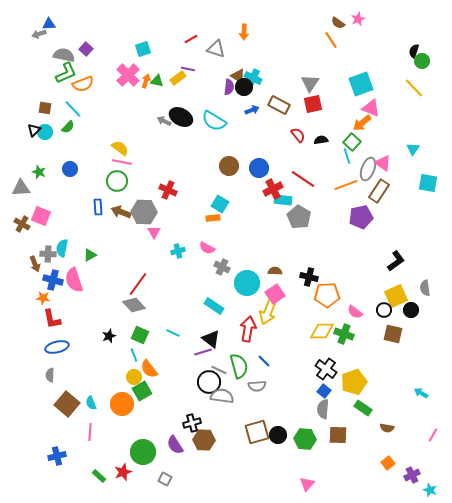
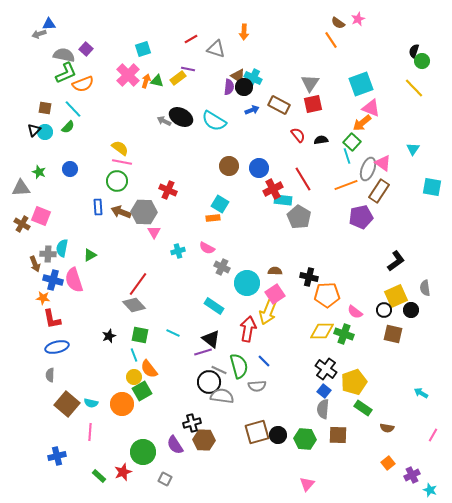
red line at (303, 179): rotated 25 degrees clockwise
cyan square at (428, 183): moved 4 px right, 4 px down
green square at (140, 335): rotated 12 degrees counterclockwise
cyan semicircle at (91, 403): rotated 56 degrees counterclockwise
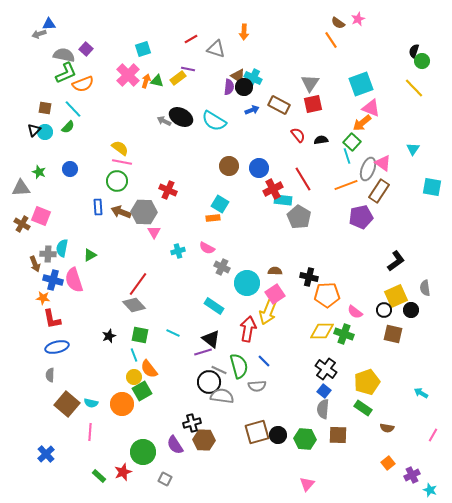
yellow pentagon at (354, 382): moved 13 px right
blue cross at (57, 456): moved 11 px left, 2 px up; rotated 30 degrees counterclockwise
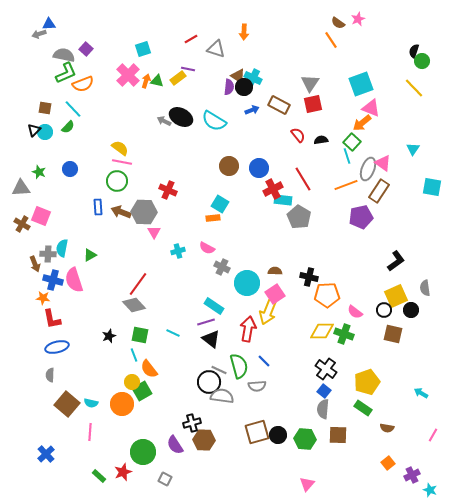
purple line at (203, 352): moved 3 px right, 30 px up
yellow circle at (134, 377): moved 2 px left, 5 px down
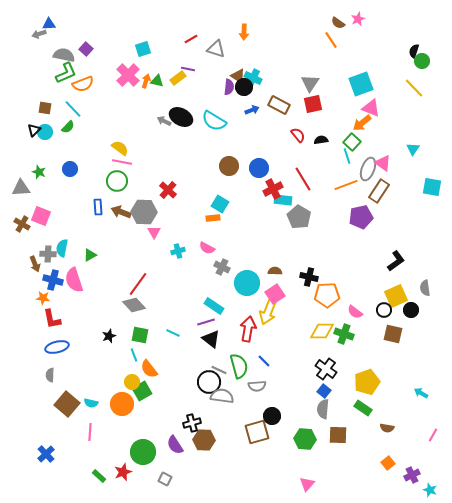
red cross at (168, 190): rotated 18 degrees clockwise
black circle at (278, 435): moved 6 px left, 19 px up
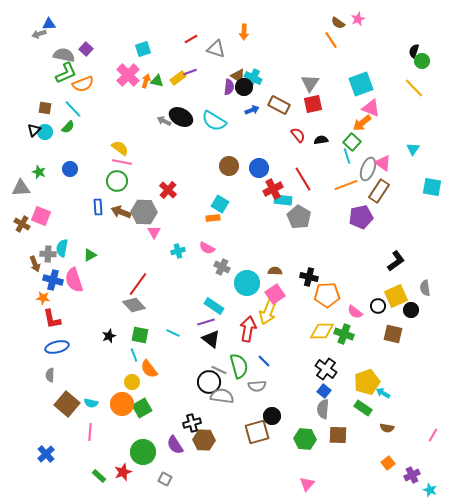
purple line at (188, 69): moved 2 px right, 3 px down; rotated 32 degrees counterclockwise
black circle at (384, 310): moved 6 px left, 4 px up
green square at (142, 391): moved 17 px down
cyan arrow at (421, 393): moved 38 px left
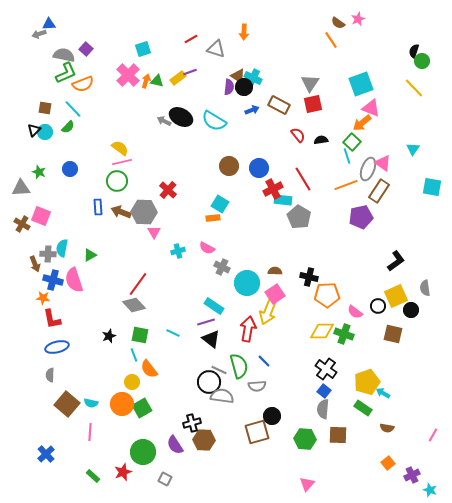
pink line at (122, 162): rotated 24 degrees counterclockwise
green rectangle at (99, 476): moved 6 px left
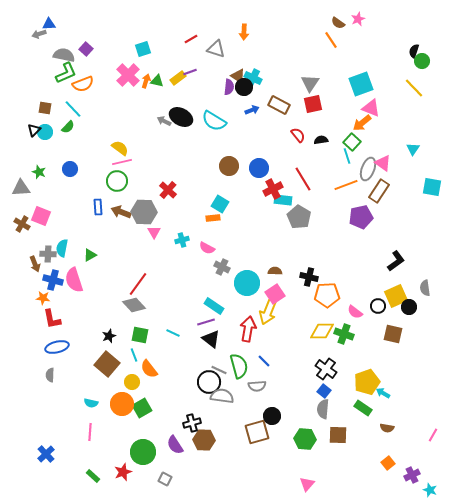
cyan cross at (178, 251): moved 4 px right, 11 px up
black circle at (411, 310): moved 2 px left, 3 px up
brown square at (67, 404): moved 40 px right, 40 px up
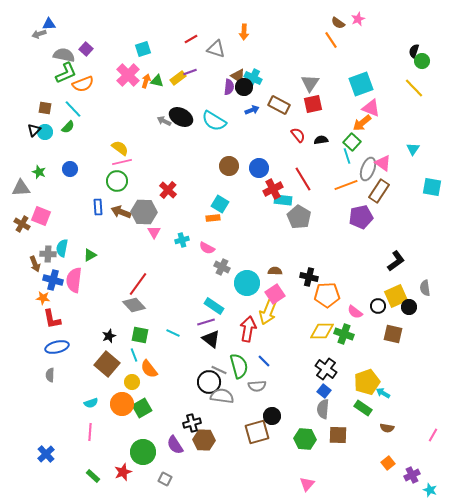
pink semicircle at (74, 280): rotated 25 degrees clockwise
cyan semicircle at (91, 403): rotated 32 degrees counterclockwise
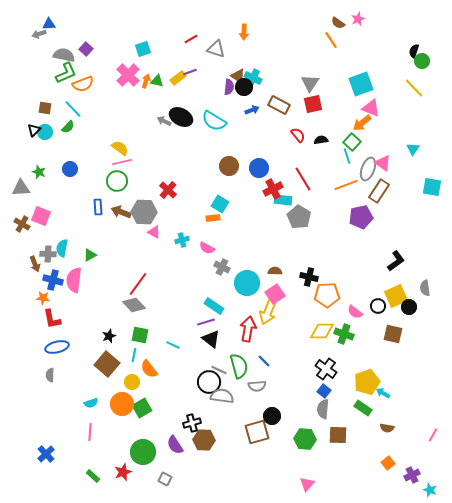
pink triangle at (154, 232): rotated 32 degrees counterclockwise
cyan line at (173, 333): moved 12 px down
cyan line at (134, 355): rotated 32 degrees clockwise
